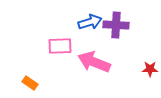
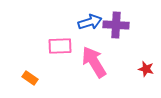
pink arrow: rotated 36 degrees clockwise
red star: moved 4 px left; rotated 14 degrees clockwise
orange rectangle: moved 5 px up
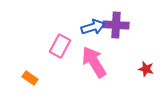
blue arrow: moved 3 px right, 5 px down
pink rectangle: rotated 60 degrees counterclockwise
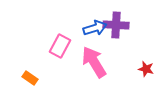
blue arrow: moved 2 px right, 1 px down
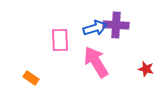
pink rectangle: moved 6 px up; rotated 30 degrees counterclockwise
pink arrow: moved 2 px right
orange rectangle: moved 1 px right
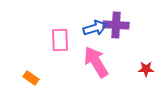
red star: rotated 14 degrees counterclockwise
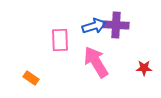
blue arrow: moved 1 px left, 2 px up
red star: moved 2 px left, 1 px up
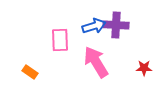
orange rectangle: moved 1 px left, 6 px up
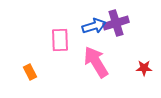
purple cross: moved 2 px up; rotated 20 degrees counterclockwise
orange rectangle: rotated 28 degrees clockwise
